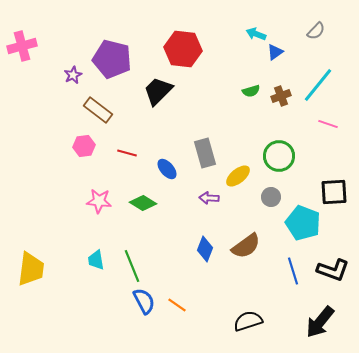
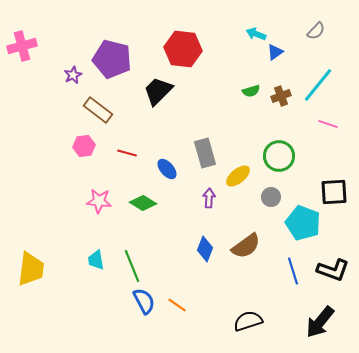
purple arrow: rotated 90 degrees clockwise
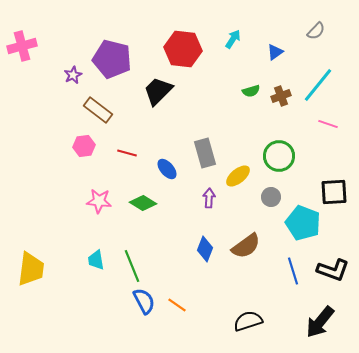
cyan arrow: moved 23 px left, 5 px down; rotated 102 degrees clockwise
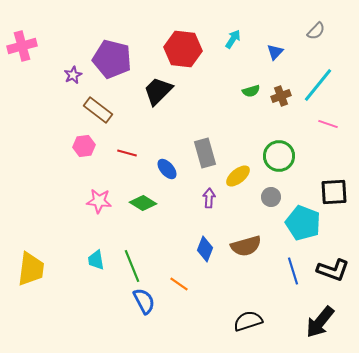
blue triangle: rotated 12 degrees counterclockwise
brown semicircle: rotated 20 degrees clockwise
orange line: moved 2 px right, 21 px up
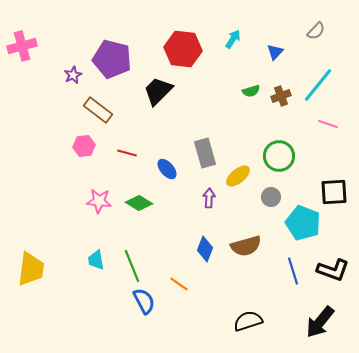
green diamond: moved 4 px left
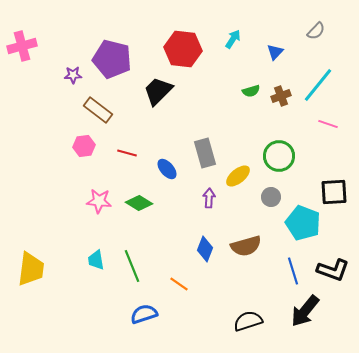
purple star: rotated 24 degrees clockwise
blue semicircle: moved 13 px down; rotated 80 degrees counterclockwise
black arrow: moved 15 px left, 11 px up
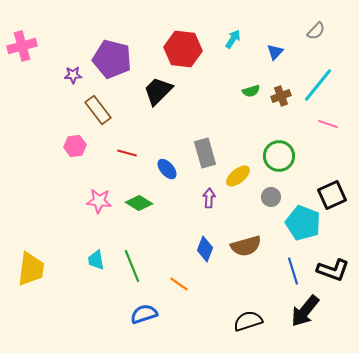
brown rectangle: rotated 16 degrees clockwise
pink hexagon: moved 9 px left
black square: moved 2 px left, 3 px down; rotated 20 degrees counterclockwise
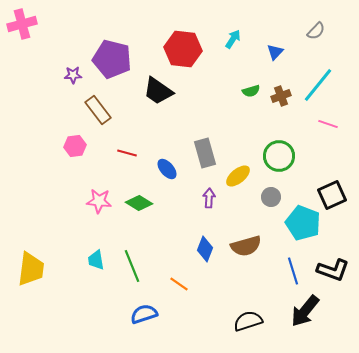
pink cross: moved 22 px up
black trapezoid: rotated 100 degrees counterclockwise
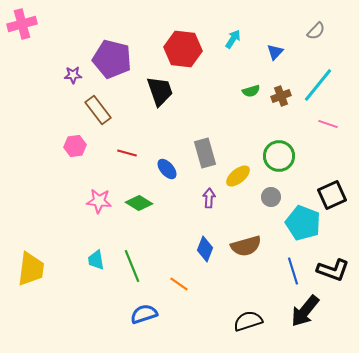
black trapezoid: moved 2 px right; rotated 144 degrees counterclockwise
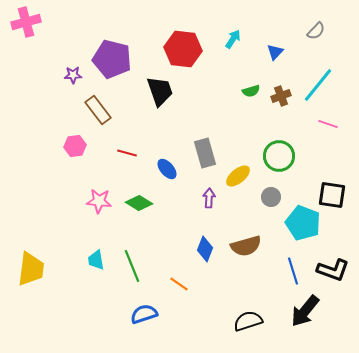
pink cross: moved 4 px right, 2 px up
black square: rotated 32 degrees clockwise
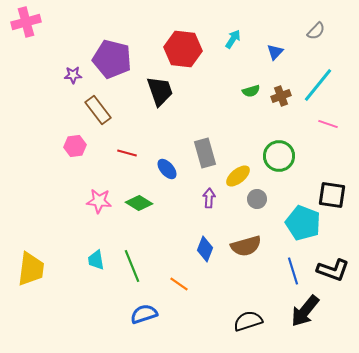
gray circle: moved 14 px left, 2 px down
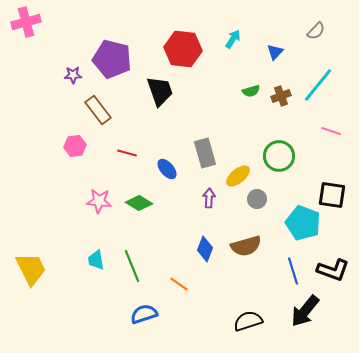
pink line: moved 3 px right, 7 px down
yellow trapezoid: rotated 33 degrees counterclockwise
